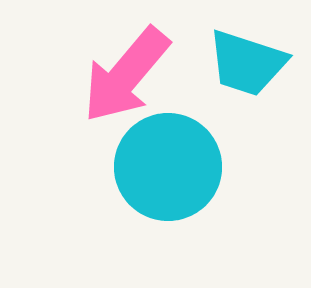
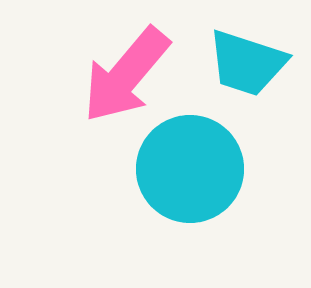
cyan circle: moved 22 px right, 2 px down
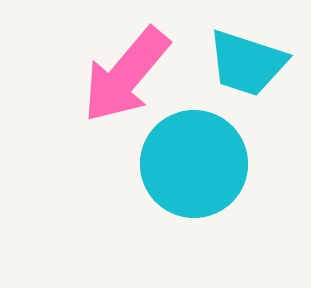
cyan circle: moved 4 px right, 5 px up
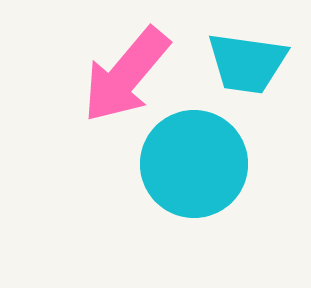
cyan trapezoid: rotated 10 degrees counterclockwise
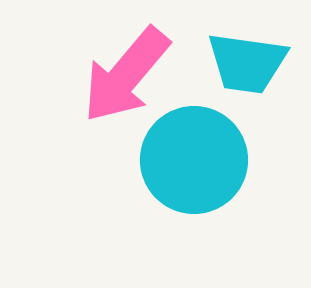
cyan circle: moved 4 px up
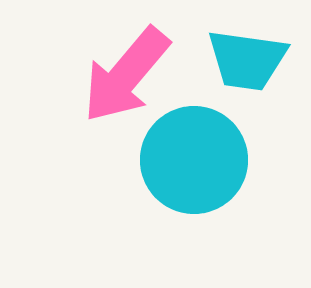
cyan trapezoid: moved 3 px up
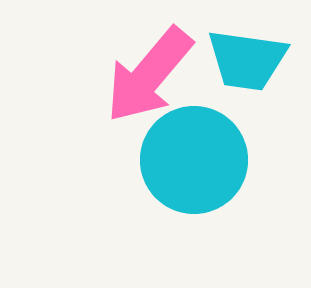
pink arrow: moved 23 px right
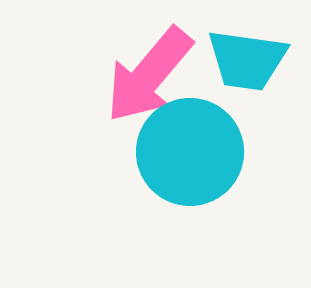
cyan circle: moved 4 px left, 8 px up
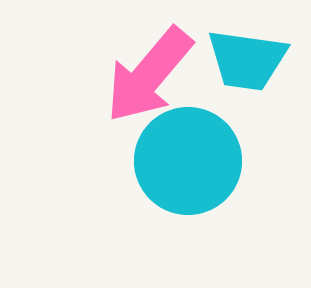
cyan circle: moved 2 px left, 9 px down
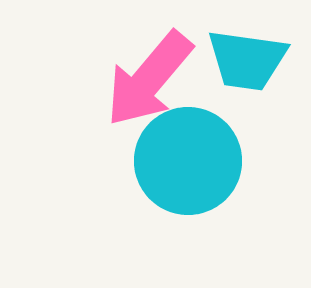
pink arrow: moved 4 px down
